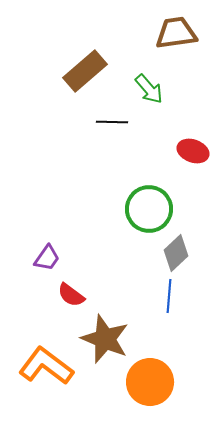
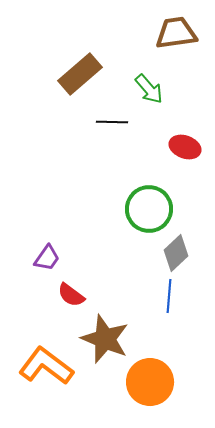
brown rectangle: moved 5 px left, 3 px down
red ellipse: moved 8 px left, 4 px up
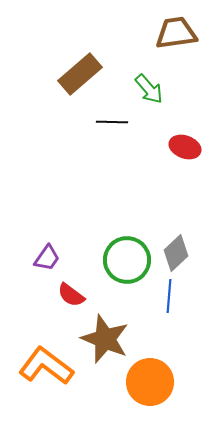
green circle: moved 22 px left, 51 px down
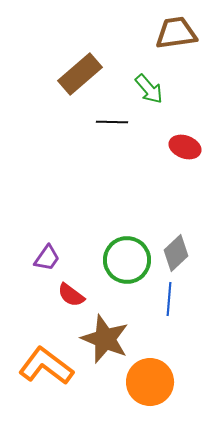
blue line: moved 3 px down
